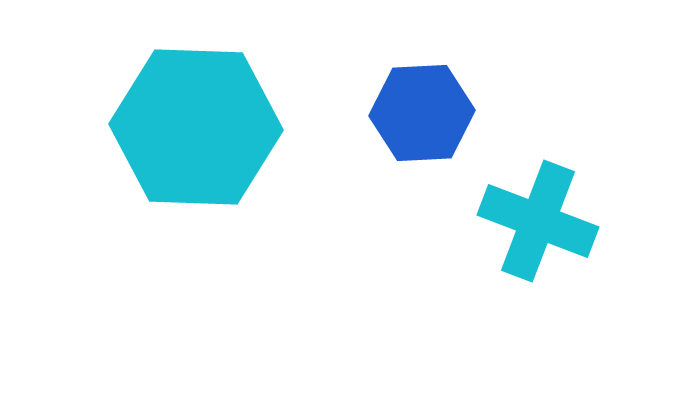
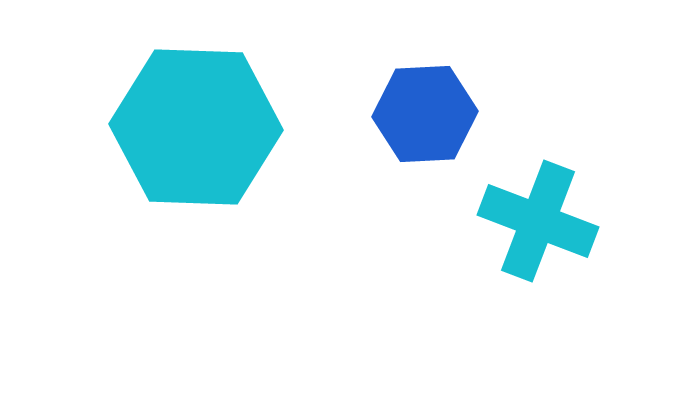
blue hexagon: moved 3 px right, 1 px down
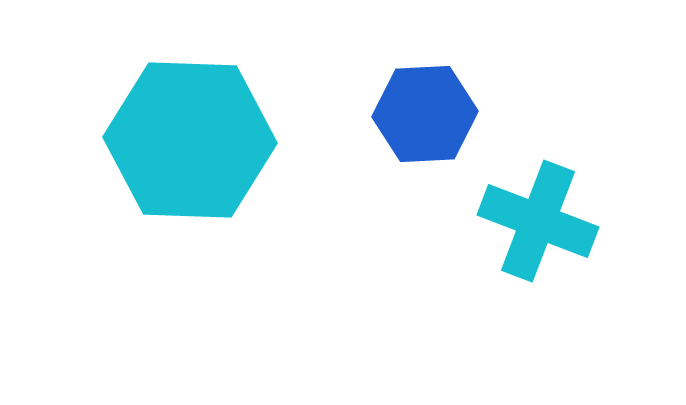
cyan hexagon: moved 6 px left, 13 px down
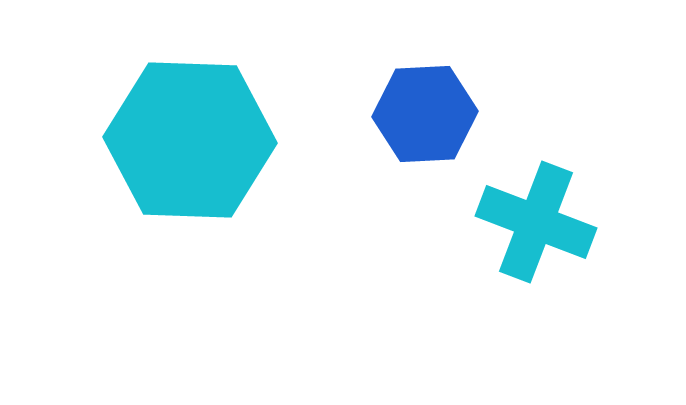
cyan cross: moved 2 px left, 1 px down
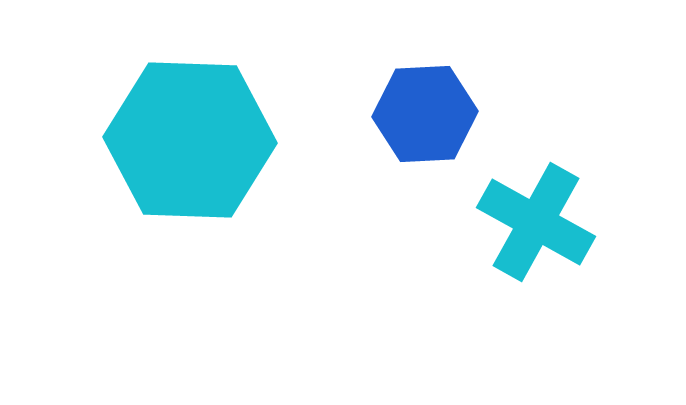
cyan cross: rotated 8 degrees clockwise
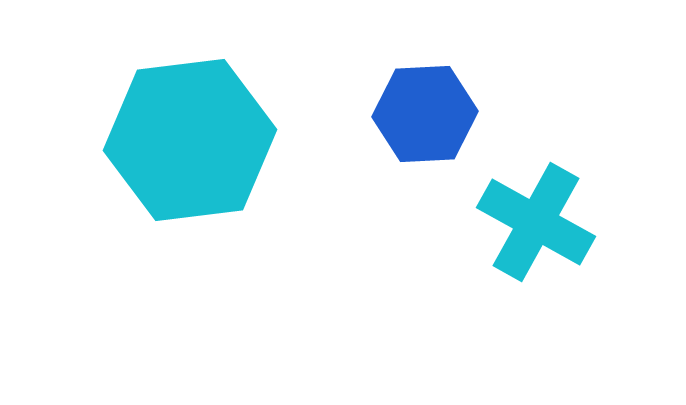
cyan hexagon: rotated 9 degrees counterclockwise
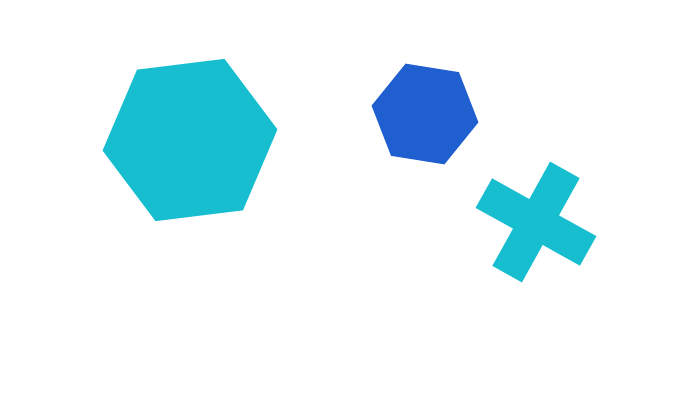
blue hexagon: rotated 12 degrees clockwise
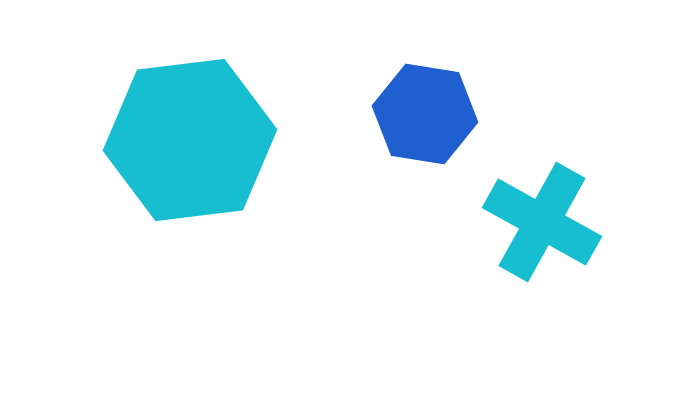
cyan cross: moved 6 px right
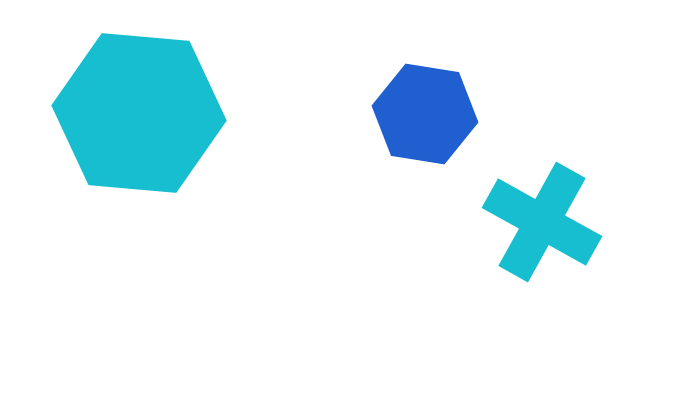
cyan hexagon: moved 51 px left, 27 px up; rotated 12 degrees clockwise
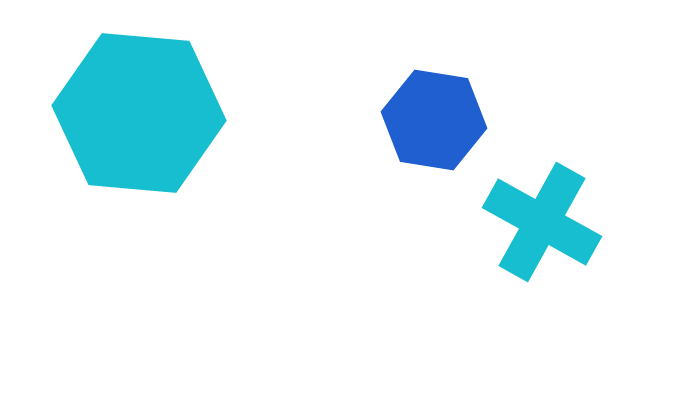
blue hexagon: moved 9 px right, 6 px down
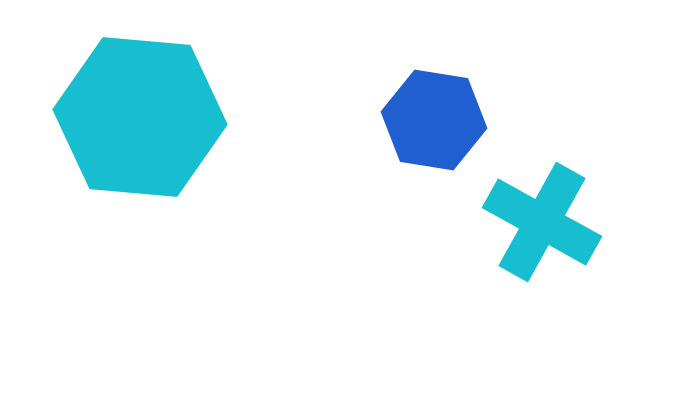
cyan hexagon: moved 1 px right, 4 px down
